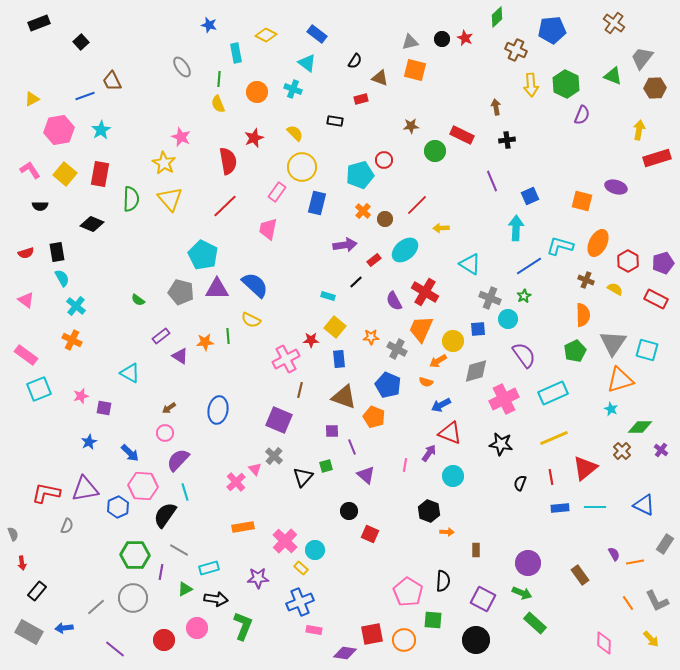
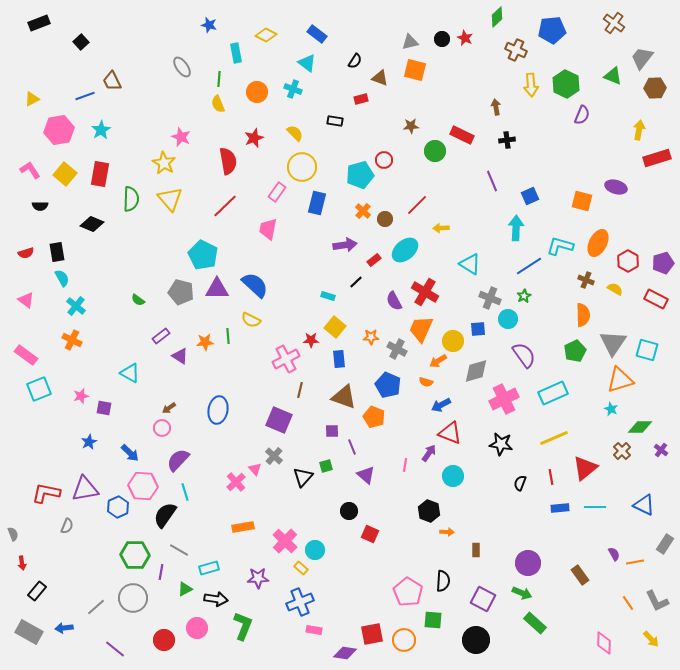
pink circle at (165, 433): moved 3 px left, 5 px up
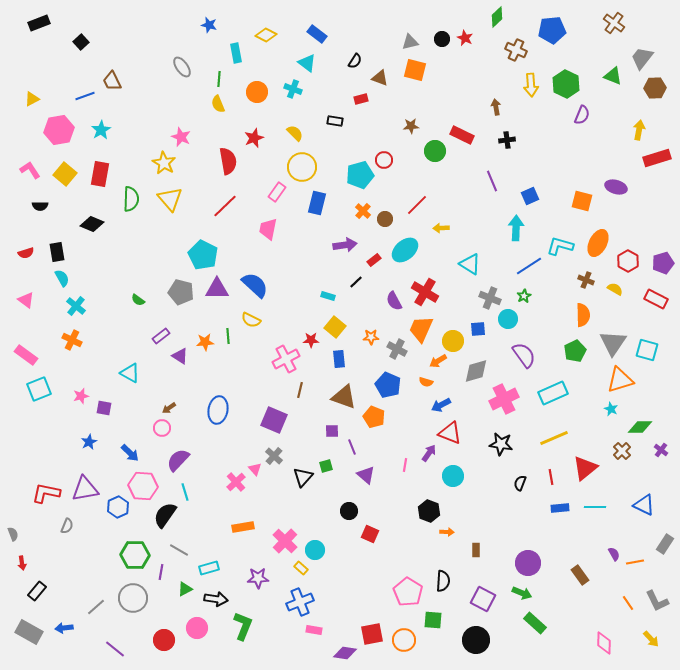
purple square at (279, 420): moved 5 px left
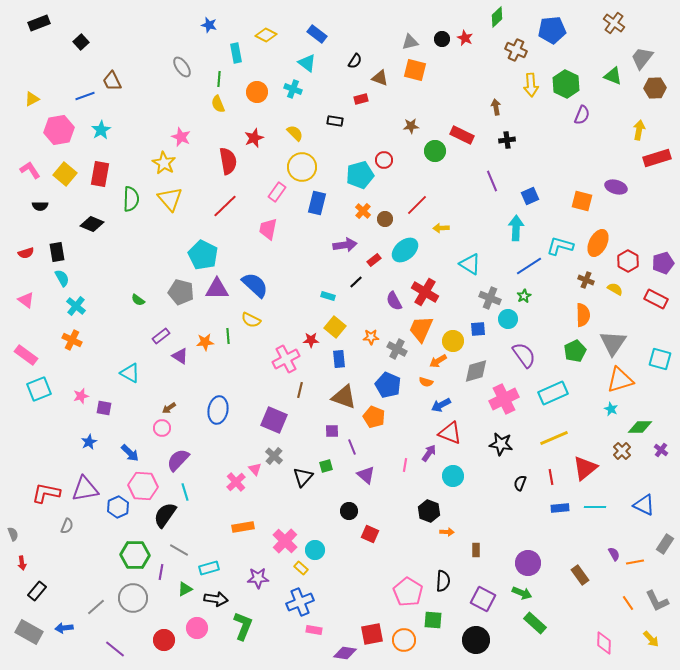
cyan square at (647, 350): moved 13 px right, 9 px down
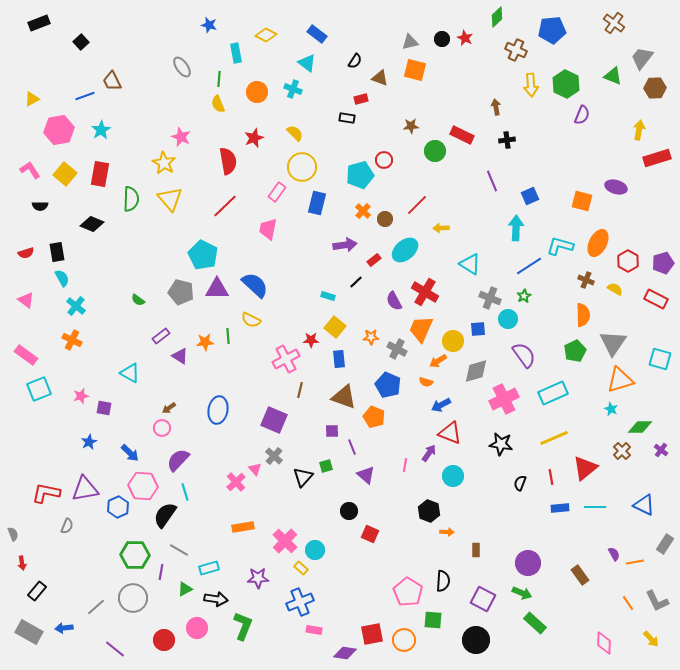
black rectangle at (335, 121): moved 12 px right, 3 px up
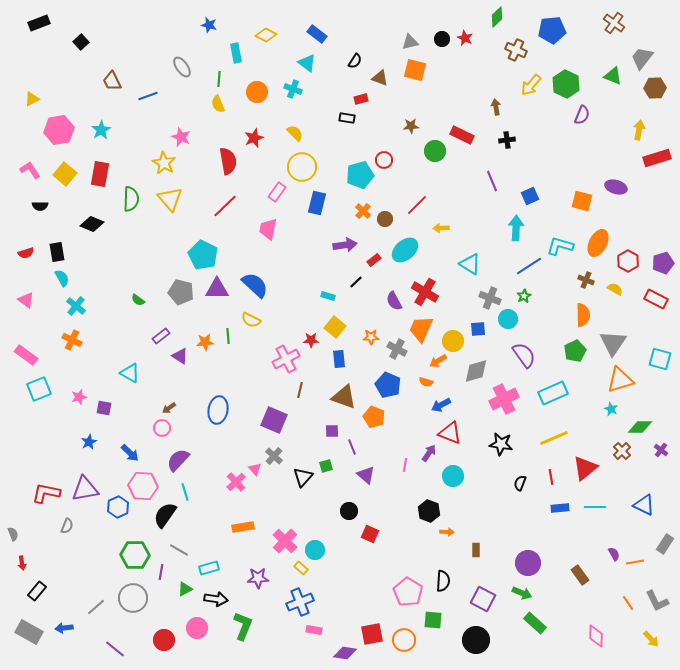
yellow arrow at (531, 85): rotated 45 degrees clockwise
blue line at (85, 96): moved 63 px right
pink star at (81, 396): moved 2 px left, 1 px down
pink diamond at (604, 643): moved 8 px left, 7 px up
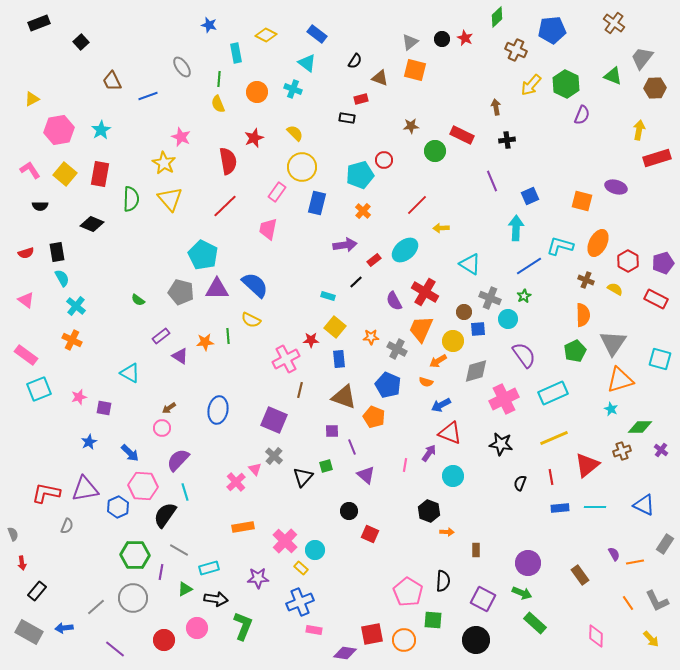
gray triangle at (410, 42): rotated 24 degrees counterclockwise
brown circle at (385, 219): moved 79 px right, 93 px down
brown cross at (622, 451): rotated 24 degrees clockwise
red triangle at (585, 468): moved 2 px right, 3 px up
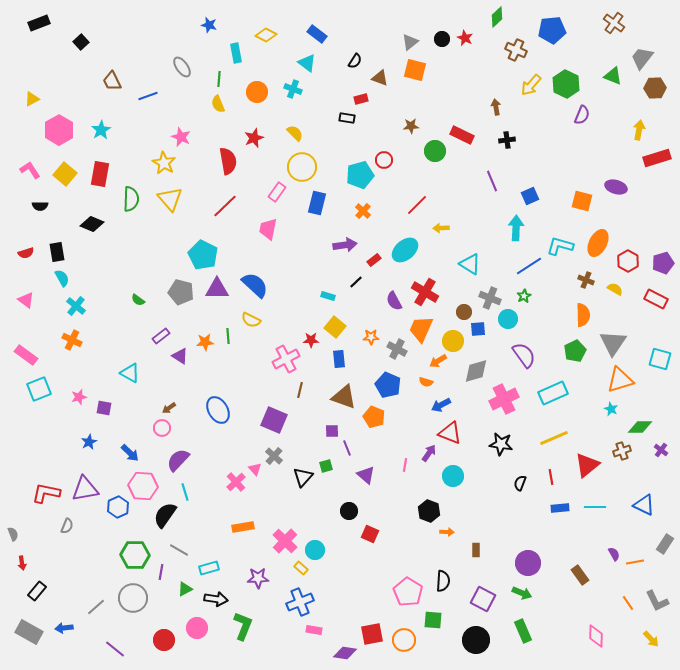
pink hexagon at (59, 130): rotated 20 degrees counterclockwise
blue ellipse at (218, 410): rotated 40 degrees counterclockwise
purple line at (352, 447): moved 5 px left, 1 px down
green rectangle at (535, 623): moved 12 px left, 8 px down; rotated 25 degrees clockwise
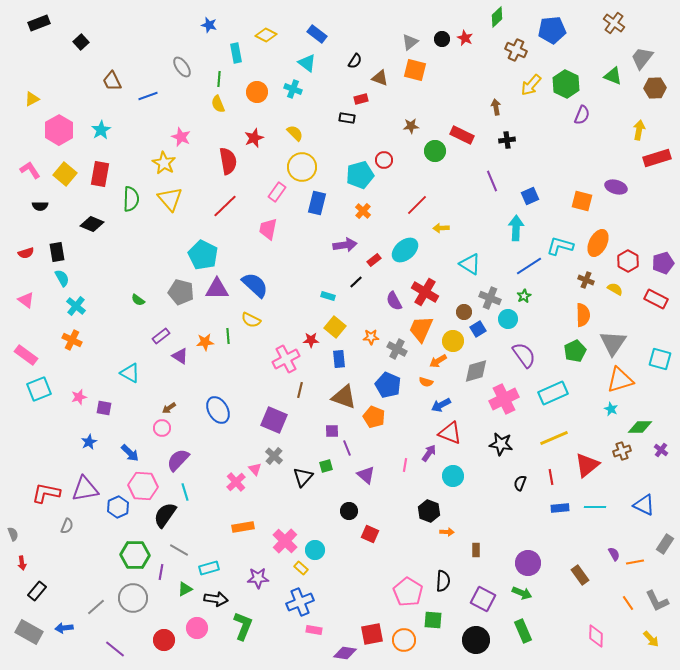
blue square at (478, 329): rotated 28 degrees counterclockwise
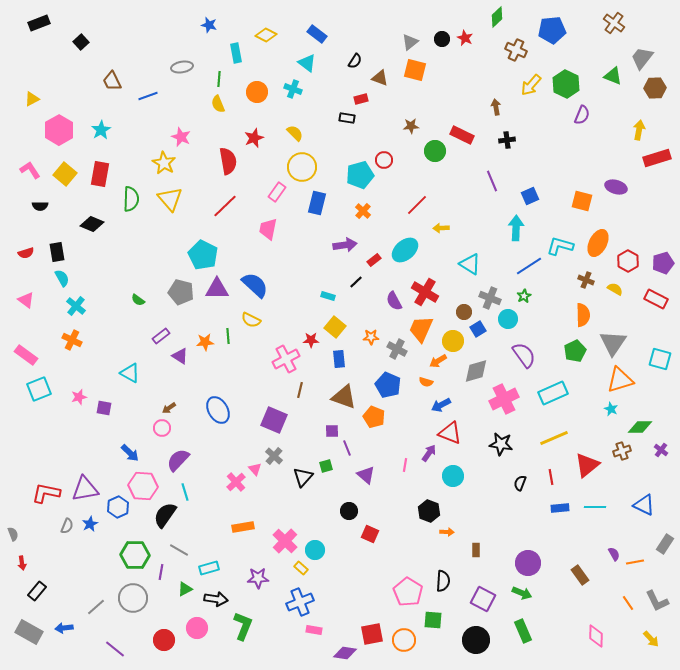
gray ellipse at (182, 67): rotated 65 degrees counterclockwise
blue star at (89, 442): moved 1 px right, 82 px down
